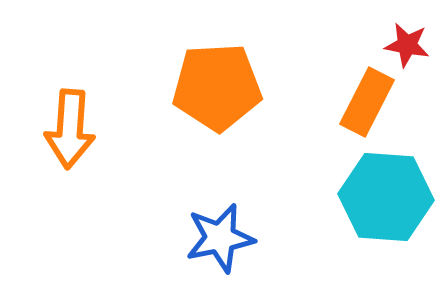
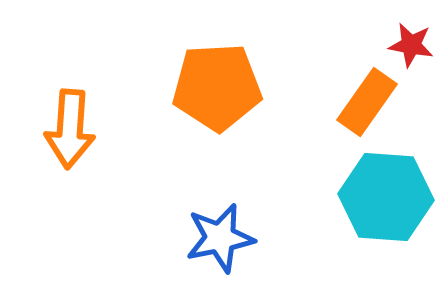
red star: moved 4 px right
orange rectangle: rotated 8 degrees clockwise
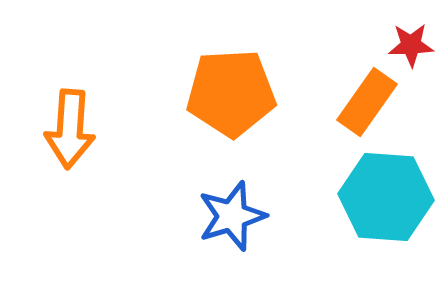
red star: rotated 12 degrees counterclockwise
orange pentagon: moved 14 px right, 6 px down
blue star: moved 12 px right, 22 px up; rotated 6 degrees counterclockwise
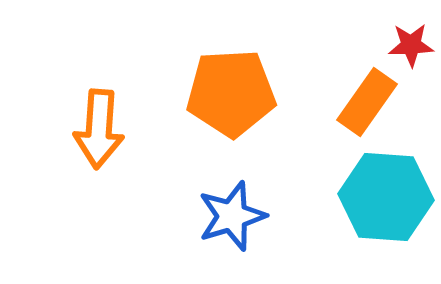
orange arrow: moved 29 px right
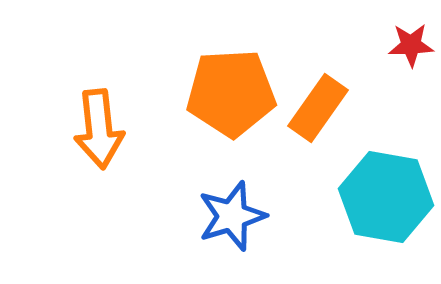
orange rectangle: moved 49 px left, 6 px down
orange arrow: rotated 10 degrees counterclockwise
cyan hexagon: rotated 6 degrees clockwise
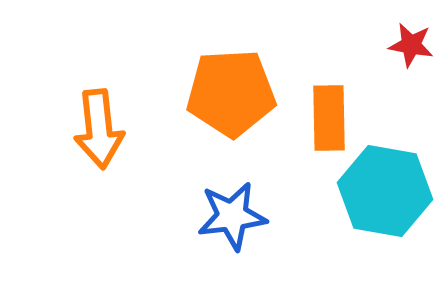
red star: rotated 12 degrees clockwise
orange rectangle: moved 11 px right, 10 px down; rotated 36 degrees counterclockwise
cyan hexagon: moved 1 px left, 6 px up
blue star: rotated 10 degrees clockwise
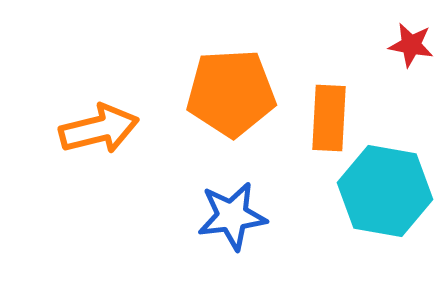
orange rectangle: rotated 4 degrees clockwise
orange arrow: rotated 98 degrees counterclockwise
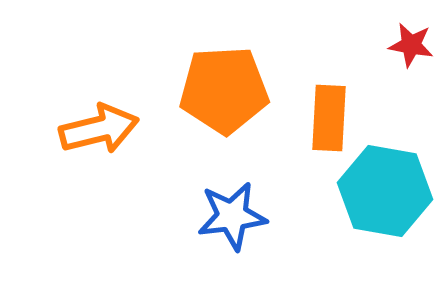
orange pentagon: moved 7 px left, 3 px up
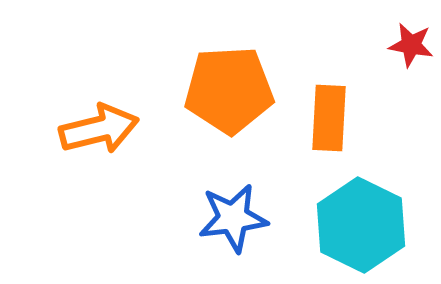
orange pentagon: moved 5 px right
cyan hexagon: moved 24 px left, 34 px down; rotated 16 degrees clockwise
blue star: moved 1 px right, 2 px down
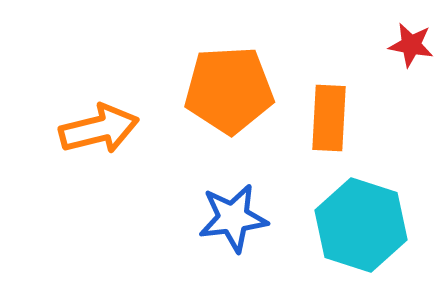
cyan hexagon: rotated 8 degrees counterclockwise
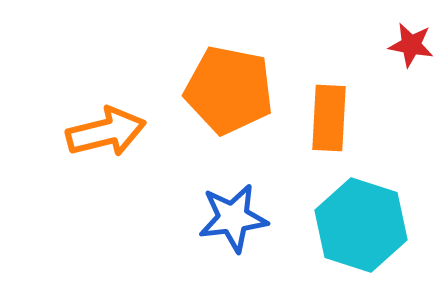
orange pentagon: rotated 14 degrees clockwise
orange arrow: moved 7 px right, 3 px down
